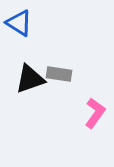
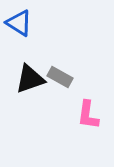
gray rectangle: moved 1 px right, 3 px down; rotated 20 degrees clockwise
pink L-shape: moved 7 px left, 2 px down; rotated 152 degrees clockwise
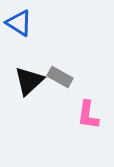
black triangle: moved 1 px left, 2 px down; rotated 24 degrees counterclockwise
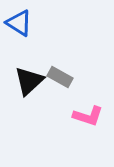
pink L-shape: moved 1 px down; rotated 80 degrees counterclockwise
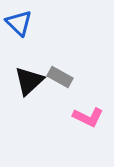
blue triangle: rotated 12 degrees clockwise
pink L-shape: moved 1 px down; rotated 8 degrees clockwise
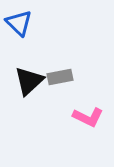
gray rectangle: rotated 40 degrees counterclockwise
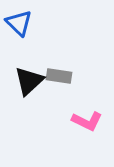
gray rectangle: moved 1 px left, 1 px up; rotated 20 degrees clockwise
pink L-shape: moved 1 px left, 4 px down
